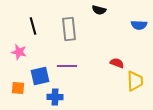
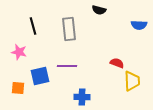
yellow trapezoid: moved 3 px left
blue cross: moved 27 px right
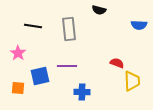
black line: rotated 66 degrees counterclockwise
pink star: moved 1 px left, 1 px down; rotated 21 degrees clockwise
blue cross: moved 5 px up
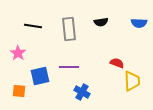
black semicircle: moved 2 px right, 12 px down; rotated 24 degrees counterclockwise
blue semicircle: moved 2 px up
purple line: moved 2 px right, 1 px down
orange square: moved 1 px right, 3 px down
blue cross: rotated 28 degrees clockwise
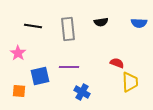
gray rectangle: moved 1 px left
yellow trapezoid: moved 2 px left, 1 px down
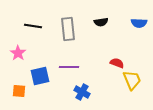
yellow trapezoid: moved 2 px right, 2 px up; rotated 20 degrees counterclockwise
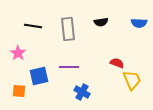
blue square: moved 1 px left
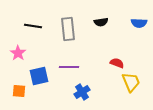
yellow trapezoid: moved 1 px left, 2 px down
blue cross: rotated 28 degrees clockwise
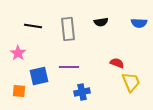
blue cross: rotated 21 degrees clockwise
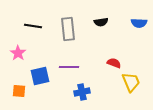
red semicircle: moved 3 px left
blue square: moved 1 px right
